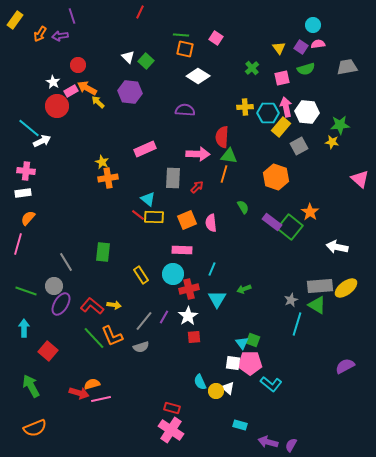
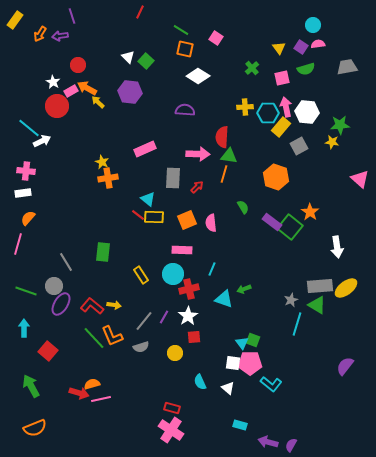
green line at (181, 35): moved 5 px up; rotated 28 degrees clockwise
white arrow at (337, 247): rotated 110 degrees counterclockwise
cyan triangle at (217, 299): moved 7 px right; rotated 42 degrees counterclockwise
purple semicircle at (345, 366): rotated 24 degrees counterclockwise
yellow circle at (216, 391): moved 41 px left, 38 px up
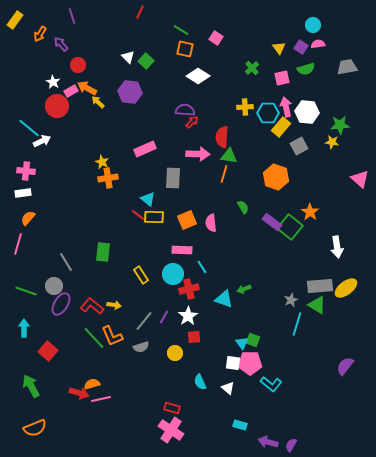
purple arrow at (60, 36): moved 1 px right, 8 px down; rotated 56 degrees clockwise
red arrow at (197, 187): moved 5 px left, 65 px up
cyan line at (212, 269): moved 10 px left, 2 px up; rotated 56 degrees counterclockwise
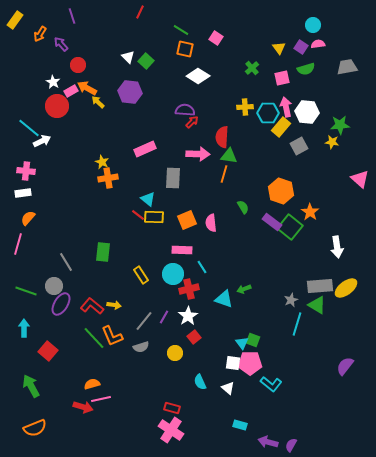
orange hexagon at (276, 177): moved 5 px right, 14 px down
red square at (194, 337): rotated 32 degrees counterclockwise
red arrow at (79, 393): moved 4 px right, 14 px down
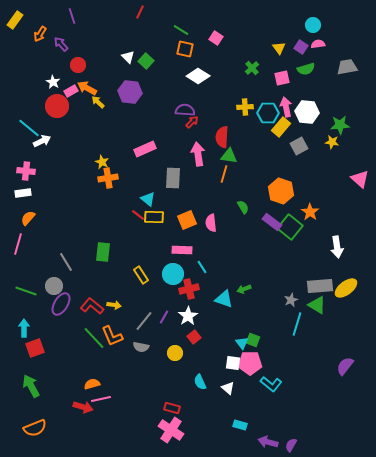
pink arrow at (198, 154): rotated 100 degrees counterclockwise
gray semicircle at (141, 347): rotated 28 degrees clockwise
red square at (48, 351): moved 13 px left, 3 px up; rotated 30 degrees clockwise
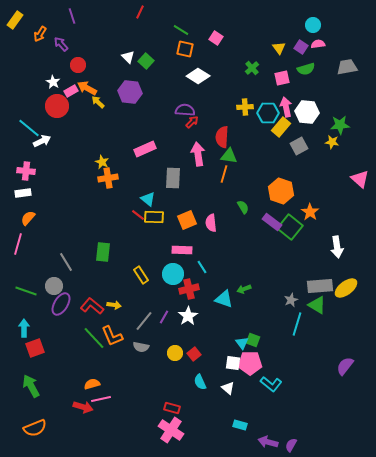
red square at (194, 337): moved 17 px down
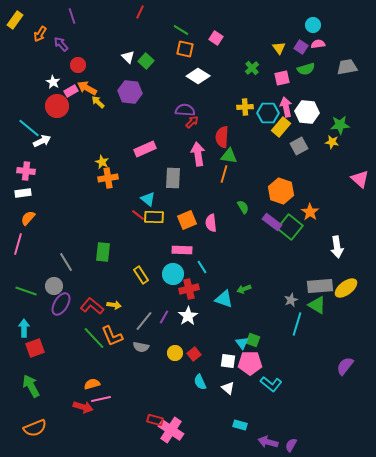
white square at (233, 363): moved 5 px left, 2 px up
red rectangle at (172, 408): moved 17 px left, 12 px down
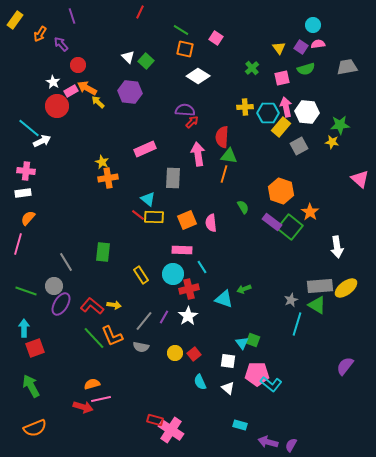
pink pentagon at (250, 363): moved 7 px right, 11 px down
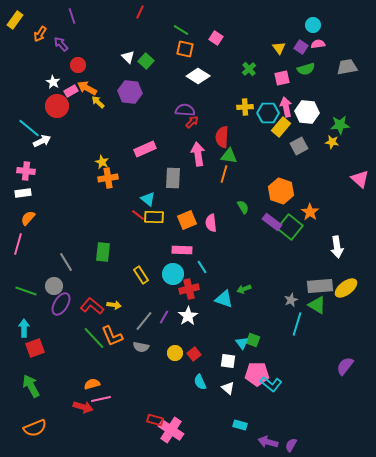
green cross at (252, 68): moved 3 px left, 1 px down
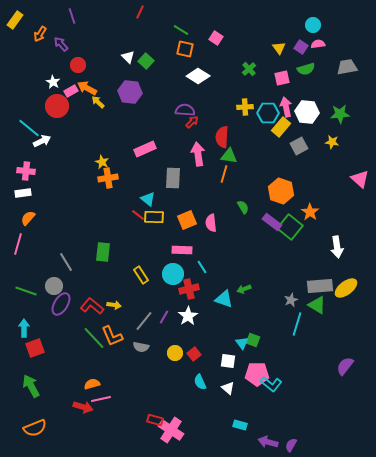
green star at (340, 125): moved 11 px up
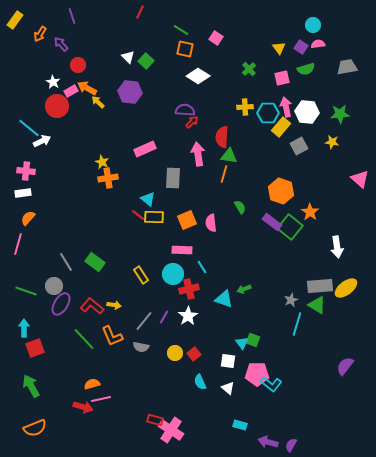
green semicircle at (243, 207): moved 3 px left
green rectangle at (103, 252): moved 8 px left, 10 px down; rotated 60 degrees counterclockwise
green line at (94, 338): moved 10 px left, 1 px down
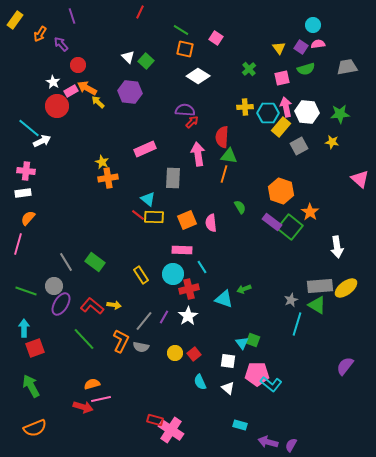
orange L-shape at (112, 336): moved 9 px right, 5 px down; rotated 130 degrees counterclockwise
